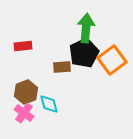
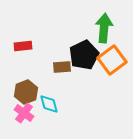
green arrow: moved 18 px right
black pentagon: moved 2 px down
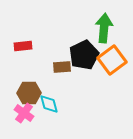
brown hexagon: moved 3 px right, 1 px down; rotated 20 degrees clockwise
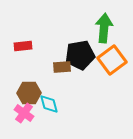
black pentagon: moved 4 px left; rotated 16 degrees clockwise
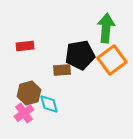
green arrow: moved 2 px right
red rectangle: moved 2 px right
brown rectangle: moved 3 px down
brown hexagon: rotated 15 degrees counterclockwise
pink cross: rotated 18 degrees clockwise
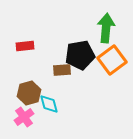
pink cross: moved 4 px down
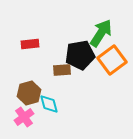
green arrow: moved 5 px left, 5 px down; rotated 28 degrees clockwise
red rectangle: moved 5 px right, 2 px up
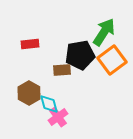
green arrow: moved 3 px right, 1 px up
brown hexagon: rotated 15 degrees counterclockwise
pink cross: moved 34 px right
